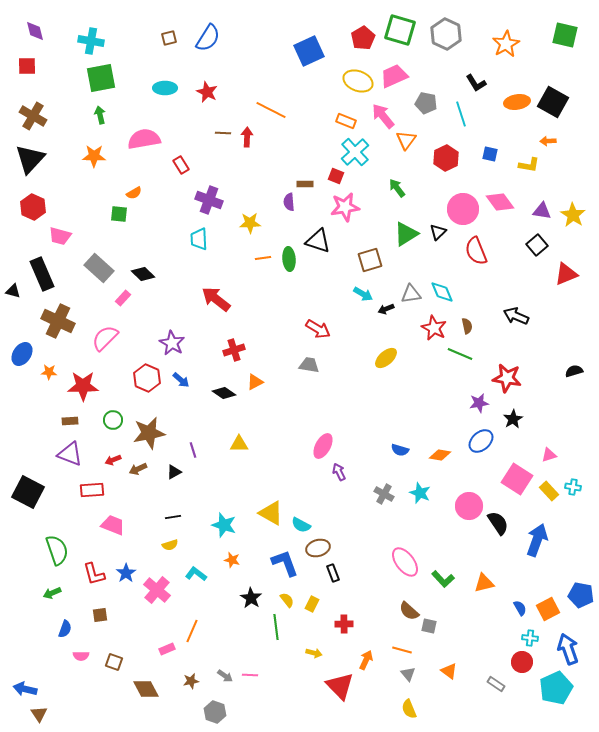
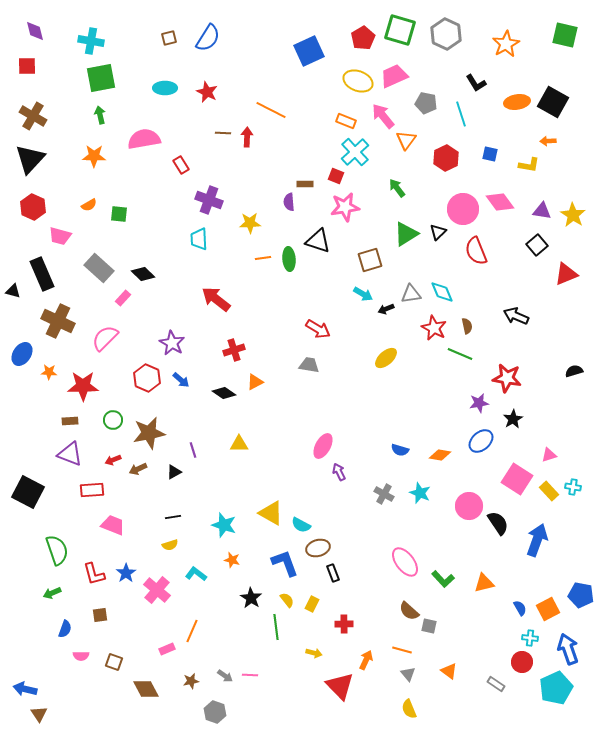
orange semicircle at (134, 193): moved 45 px left, 12 px down
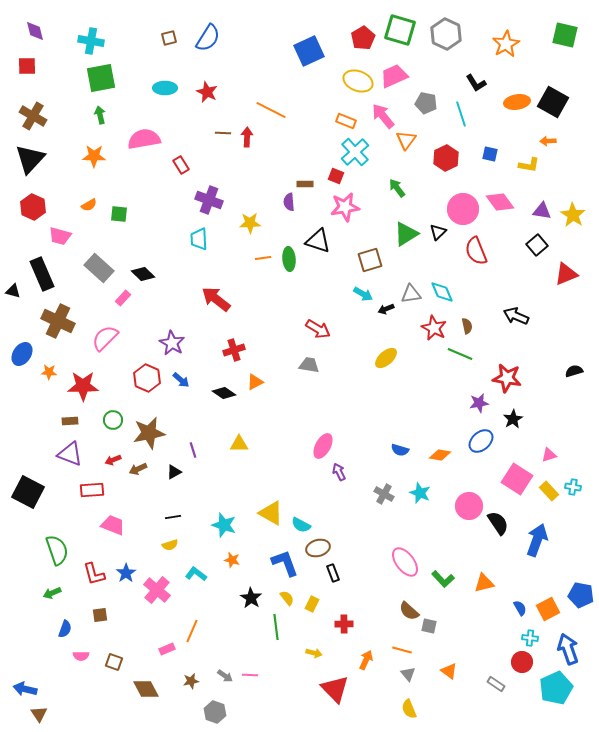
yellow semicircle at (287, 600): moved 2 px up
red triangle at (340, 686): moved 5 px left, 3 px down
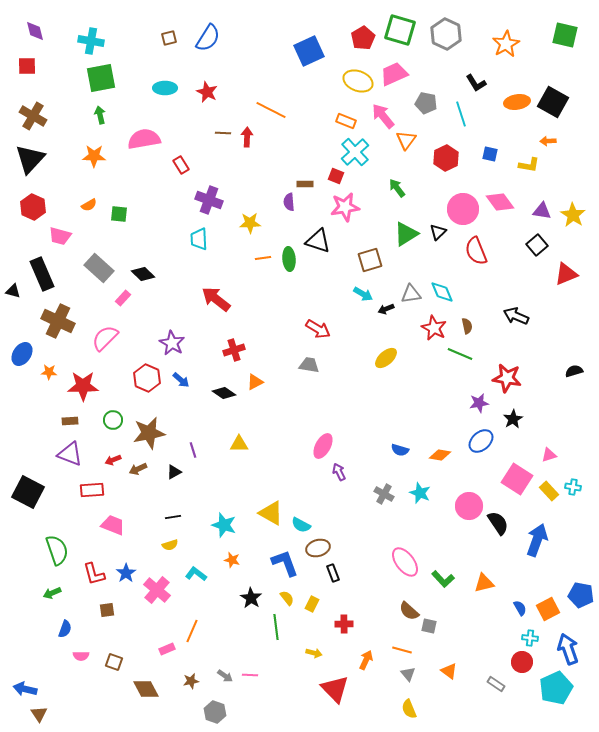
pink trapezoid at (394, 76): moved 2 px up
brown square at (100, 615): moved 7 px right, 5 px up
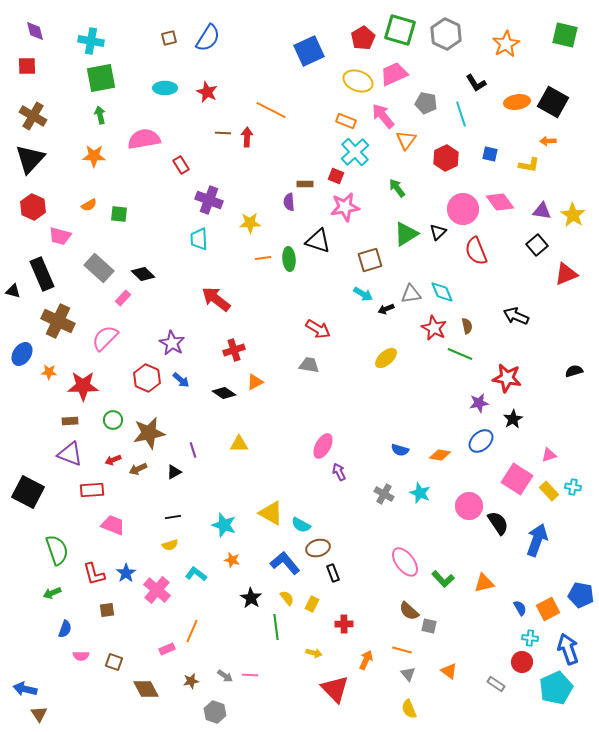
blue L-shape at (285, 563): rotated 20 degrees counterclockwise
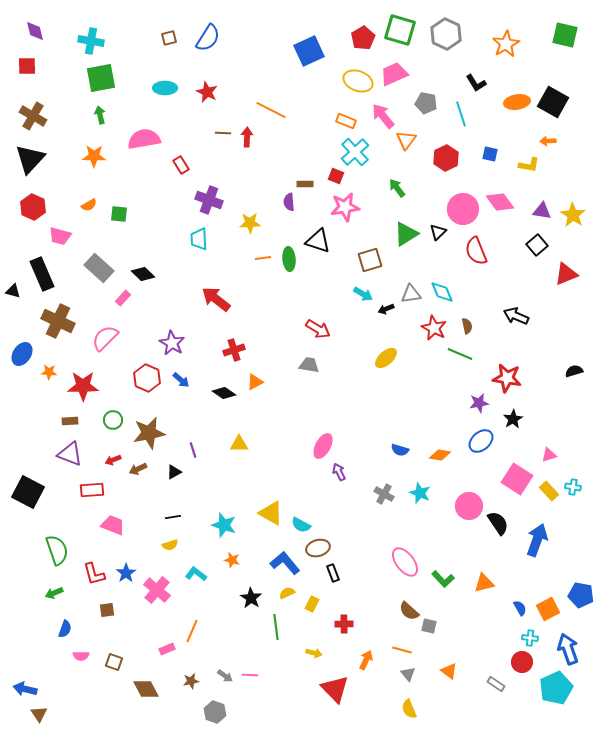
green arrow at (52, 593): moved 2 px right
yellow semicircle at (287, 598): moved 5 px up; rotated 77 degrees counterclockwise
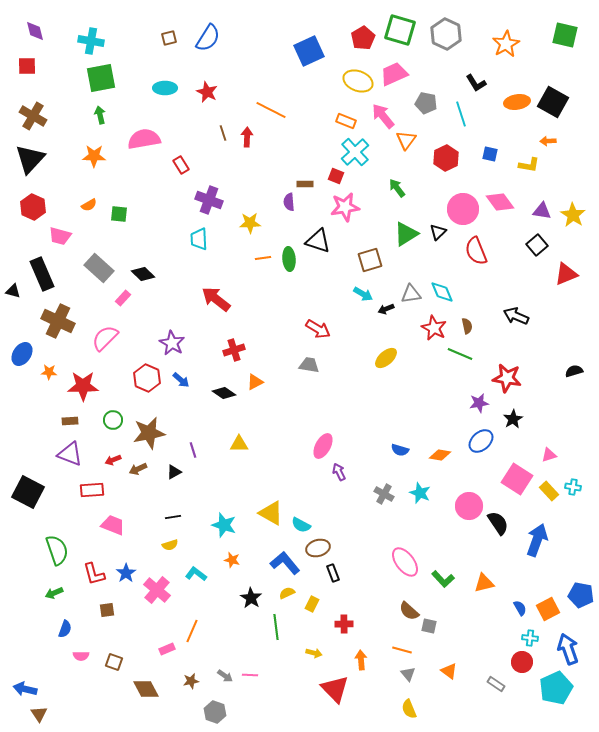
brown line at (223, 133): rotated 70 degrees clockwise
orange arrow at (366, 660): moved 5 px left; rotated 30 degrees counterclockwise
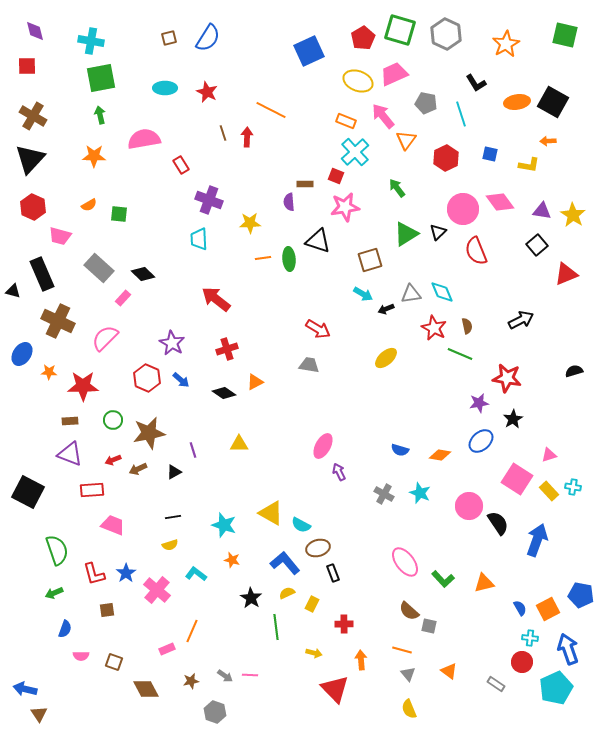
black arrow at (516, 316): moved 5 px right, 4 px down; rotated 130 degrees clockwise
red cross at (234, 350): moved 7 px left, 1 px up
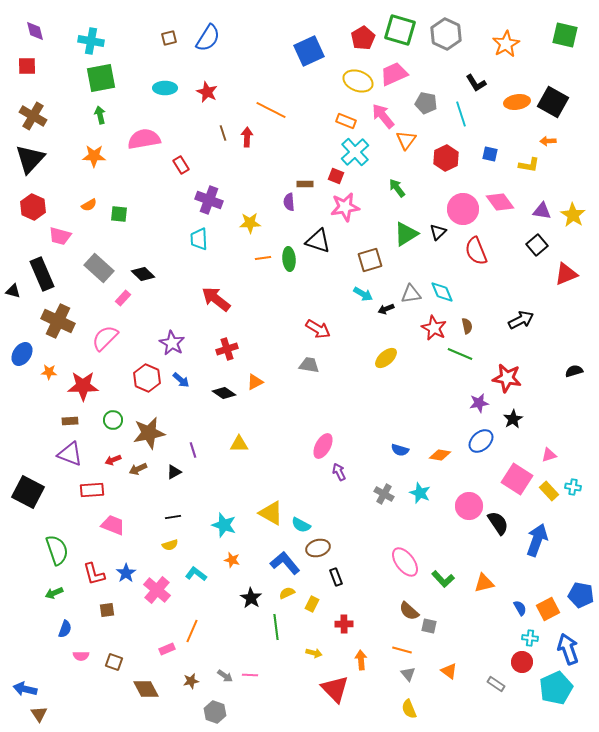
black rectangle at (333, 573): moved 3 px right, 4 px down
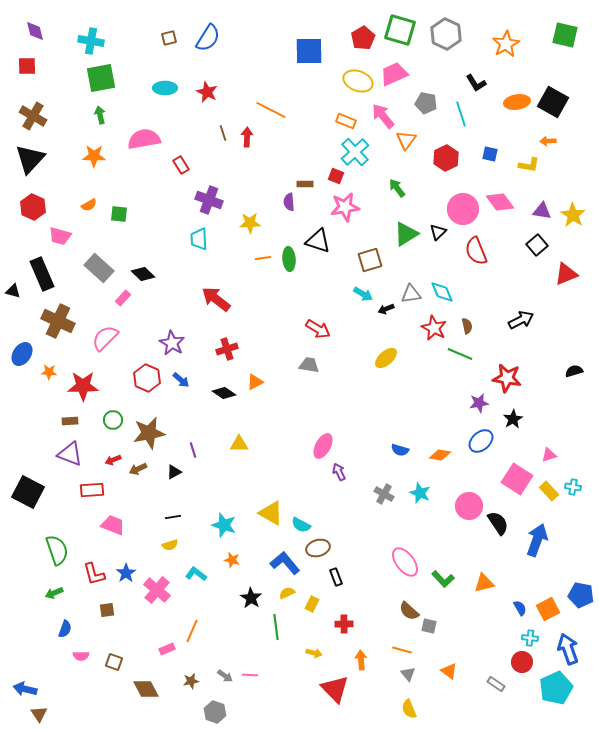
blue square at (309, 51): rotated 24 degrees clockwise
